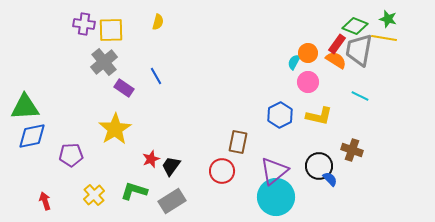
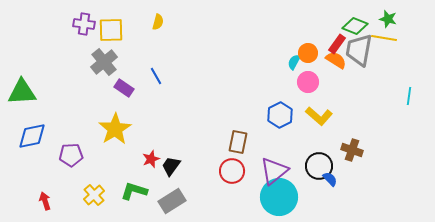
cyan line: moved 49 px right; rotated 72 degrees clockwise
green triangle: moved 3 px left, 15 px up
yellow L-shape: rotated 28 degrees clockwise
red circle: moved 10 px right
cyan circle: moved 3 px right
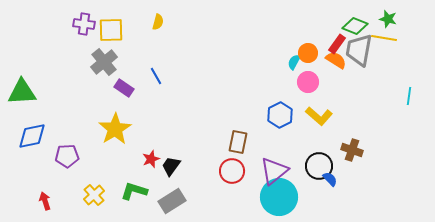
purple pentagon: moved 4 px left, 1 px down
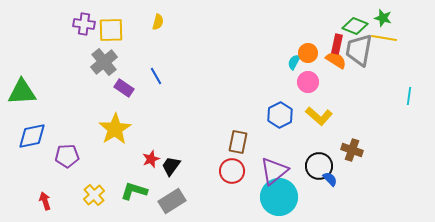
green star: moved 5 px left, 1 px up
red rectangle: rotated 24 degrees counterclockwise
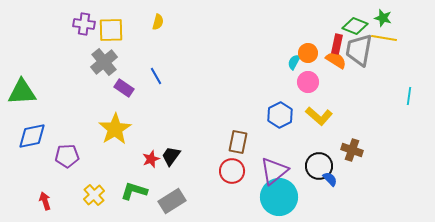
black trapezoid: moved 10 px up
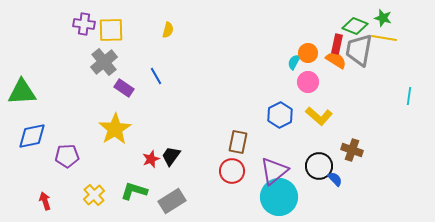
yellow semicircle: moved 10 px right, 8 px down
blue semicircle: moved 5 px right
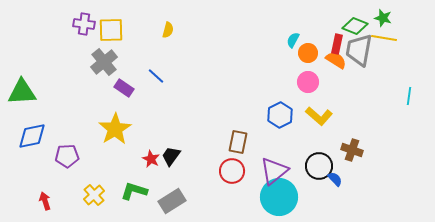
cyan semicircle: moved 1 px left, 22 px up
blue line: rotated 18 degrees counterclockwise
red star: rotated 24 degrees counterclockwise
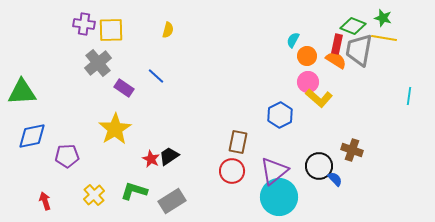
green diamond: moved 2 px left
orange circle: moved 1 px left, 3 px down
gray cross: moved 6 px left, 1 px down
yellow L-shape: moved 18 px up
black trapezoid: moved 2 px left; rotated 20 degrees clockwise
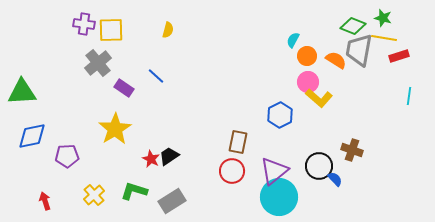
red rectangle: moved 62 px right, 12 px down; rotated 60 degrees clockwise
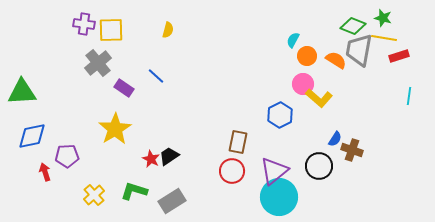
pink circle: moved 5 px left, 2 px down
blue semicircle: moved 40 px up; rotated 77 degrees clockwise
red arrow: moved 29 px up
